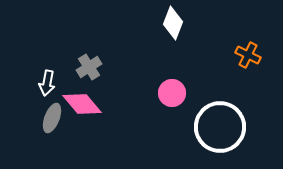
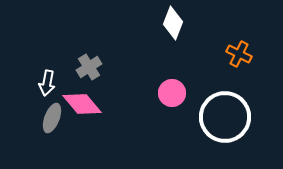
orange cross: moved 9 px left, 1 px up
white circle: moved 5 px right, 10 px up
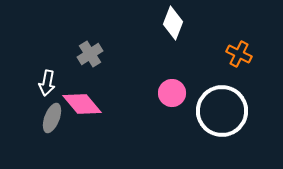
gray cross: moved 1 px right, 13 px up
white circle: moved 3 px left, 6 px up
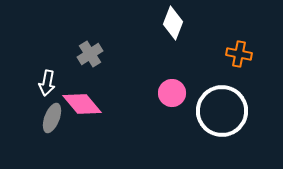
orange cross: rotated 15 degrees counterclockwise
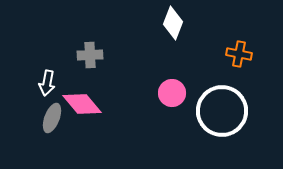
gray cross: moved 1 px down; rotated 30 degrees clockwise
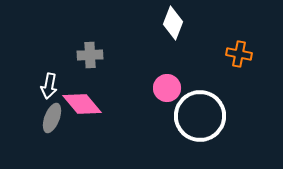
white arrow: moved 2 px right, 3 px down
pink circle: moved 5 px left, 5 px up
white circle: moved 22 px left, 5 px down
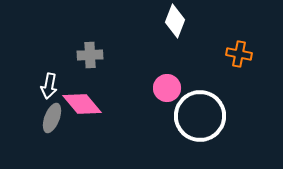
white diamond: moved 2 px right, 2 px up
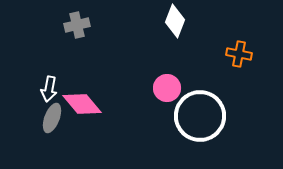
gray cross: moved 13 px left, 30 px up; rotated 10 degrees counterclockwise
white arrow: moved 3 px down
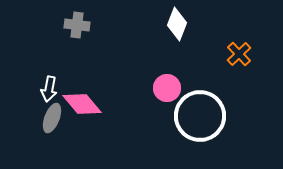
white diamond: moved 2 px right, 3 px down
gray cross: rotated 20 degrees clockwise
orange cross: rotated 35 degrees clockwise
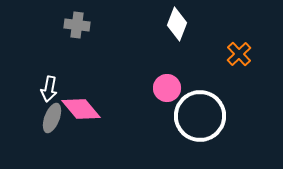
pink diamond: moved 1 px left, 5 px down
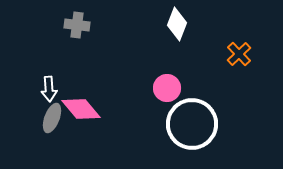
white arrow: rotated 15 degrees counterclockwise
white circle: moved 8 px left, 8 px down
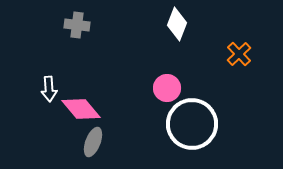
gray ellipse: moved 41 px right, 24 px down
